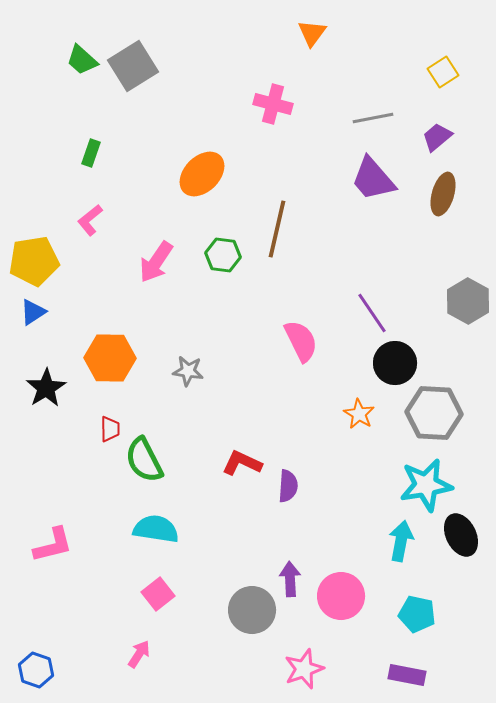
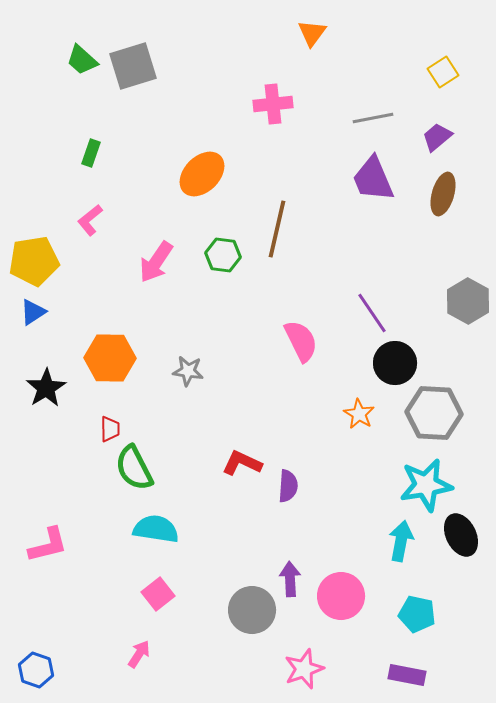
gray square at (133, 66): rotated 15 degrees clockwise
pink cross at (273, 104): rotated 21 degrees counterclockwise
purple trapezoid at (373, 179): rotated 18 degrees clockwise
green semicircle at (144, 460): moved 10 px left, 8 px down
pink L-shape at (53, 545): moved 5 px left
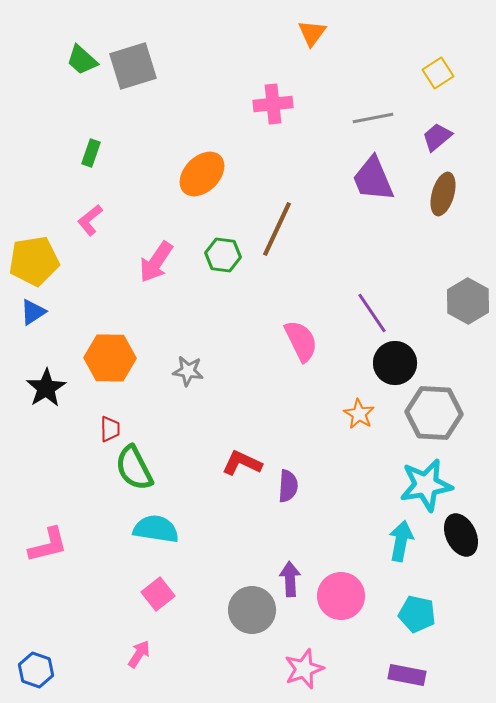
yellow square at (443, 72): moved 5 px left, 1 px down
brown line at (277, 229): rotated 12 degrees clockwise
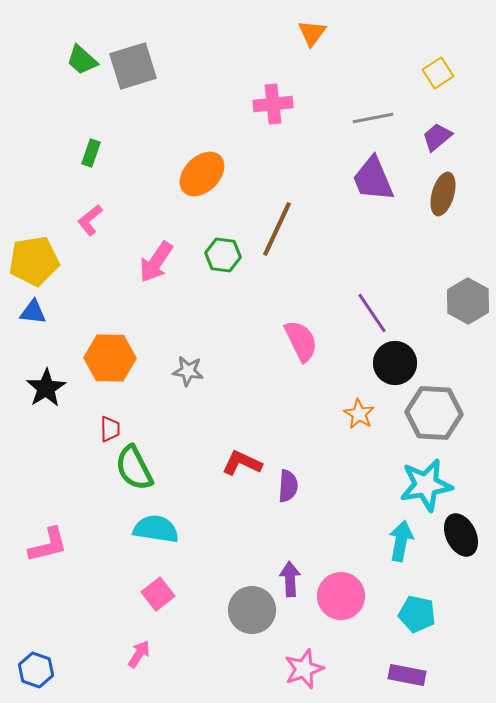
blue triangle at (33, 312): rotated 40 degrees clockwise
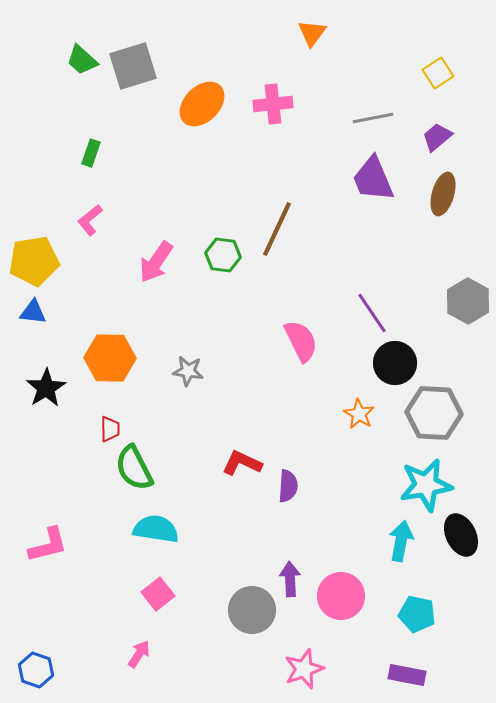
orange ellipse at (202, 174): moved 70 px up
